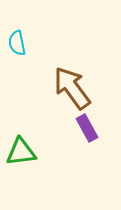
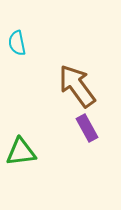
brown arrow: moved 5 px right, 2 px up
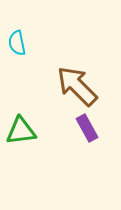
brown arrow: rotated 9 degrees counterclockwise
green triangle: moved 21 px up
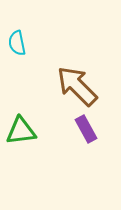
purple rectangle: moved 1 px left, 1 px down
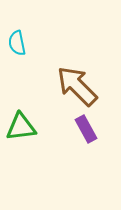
green triangle: moved 4 px up
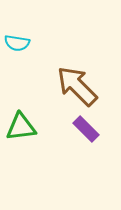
cyan semicircle: rotated 70 degrees counterclockwise
purple rectangle: rotated 16 degrees counterclockwise
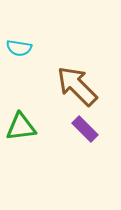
cyan semicircle: moved 2 px right, 5 px down
purple rectangle: moved 1 px left
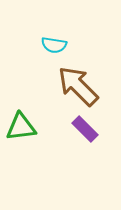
cyan semicircle: moved 35 px right, 3 px up
brown arrow: moved 1 px right
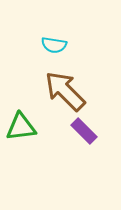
brown arrow: moved 13 px left, 5 px down
purple rectangle: moved 1 px left, 2 px down
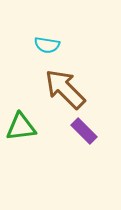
cyan semicircle: moved 7 px left
brown arrow: moved 2 px up
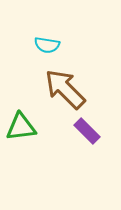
purple rectangle: moved 3 px right
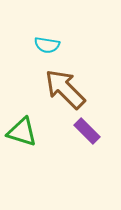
green triangle: moved 1 px right, 5 px down; rotated 24 degrees clockwise
